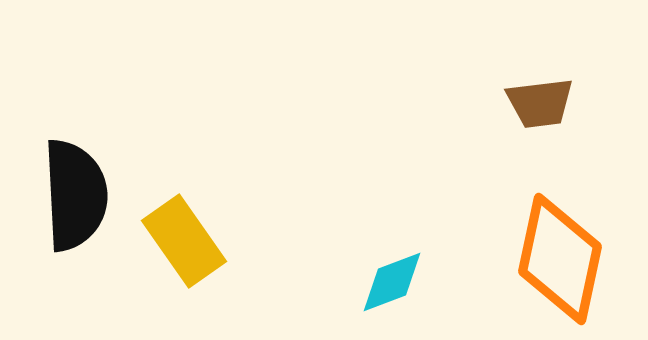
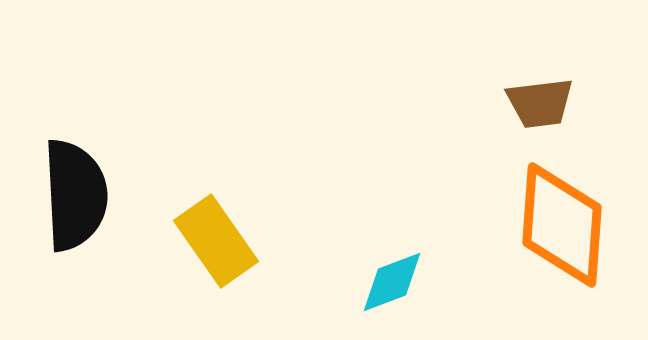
yellow rectangle: moved 32 px right
orange diamond: moved 2 px right, 34 px up; rotated 8 degrees counterclockwise
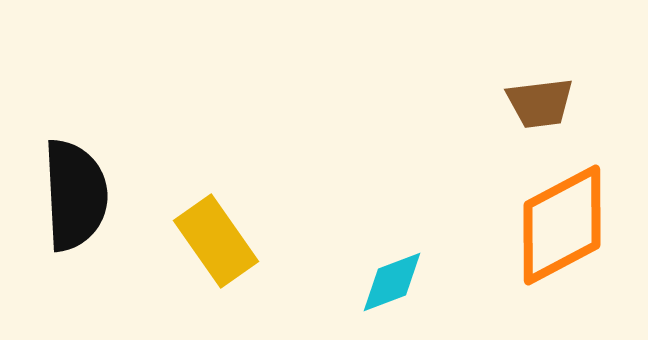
orange diamond: rotated 58 degrees clockwise
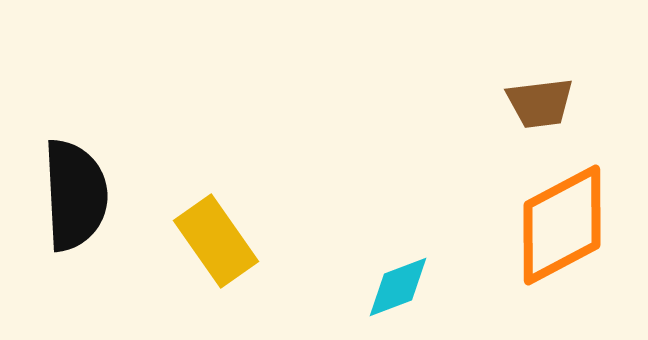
cyan diamond: moved 6 px right, 5 px down
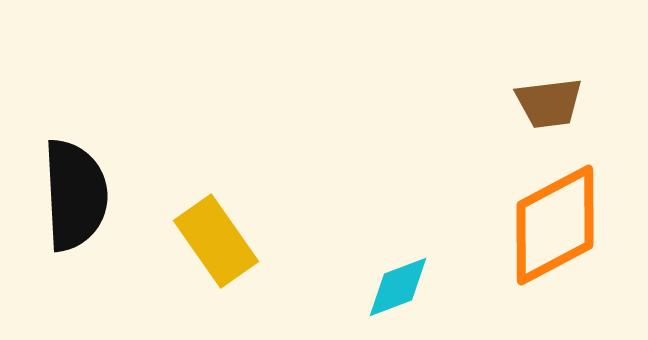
brown trapezoid: moved 9 px right
orange diamond: moved 7 px left
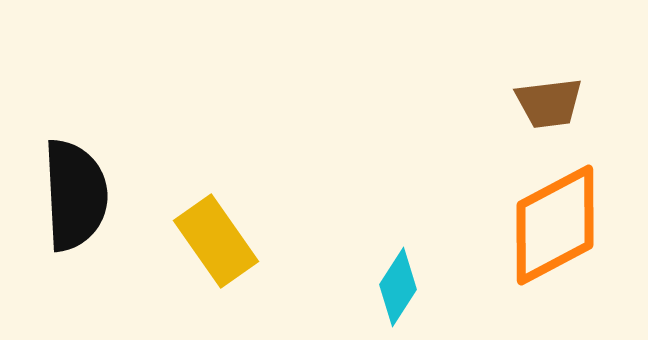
cyan diamond: rotated 36 degrees counterclockwise
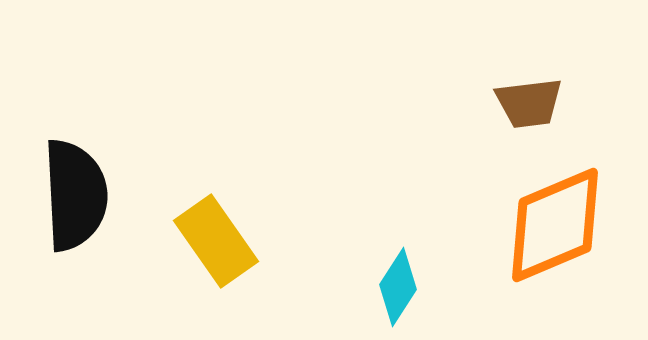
brown trapezoid: moved 20 px left
orange diamond: rotated 5 degrees clockwise
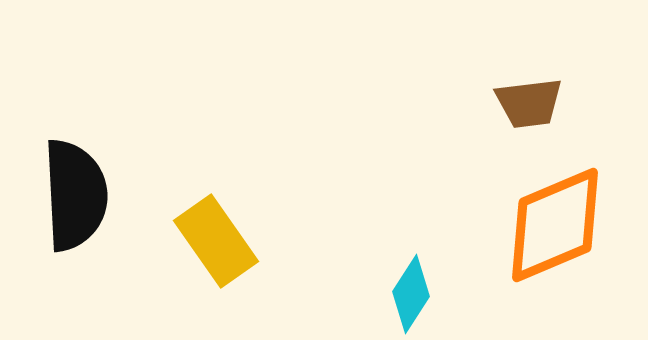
cyan diamond: moved 13 px right, 7 px down
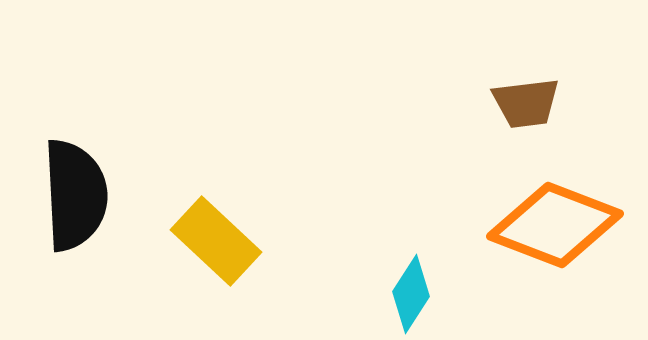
brown trapezoid: moved 3 px left
orange diamond: rotated 44 degrees clockwise
yellow rectangle: rotated 12 degrees counterclockwise
